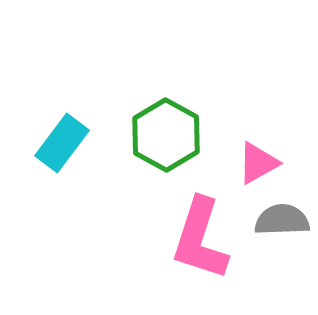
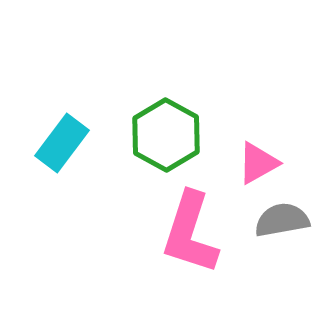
gray semicircle: rotated 8 degrees counterclockwise
pink L-shape: moved 10 px left, 6 px up
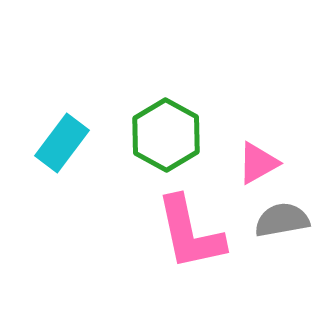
pink L-shape: rotated 30 degrees counterclockwise
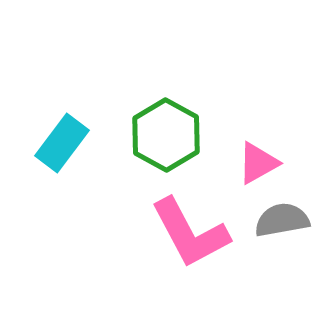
pink L-shape: rotated 16 degrees counterclockwise
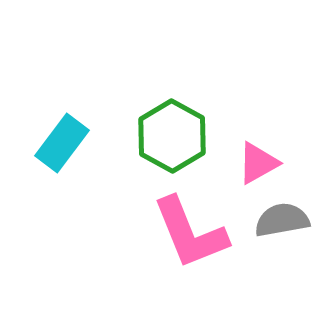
green hexagon: moved 6 px right, 1 px down
pink L-shape: rotated 6 degrees clockwise
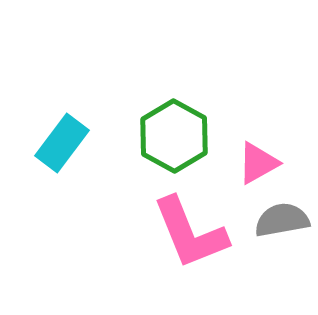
green hexagon: moved 2 px right
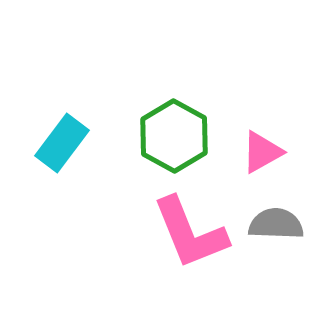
pink triangle: moved 4 px right, 11 px up
gray semicircle: moved 6 px left, 4 px down; rotated 12 degrees clockwise
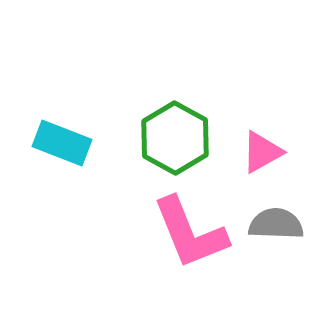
green hexagon: moved 1 px right, 2 px down
cyan rectangle: rotated 74 degrees clockwise
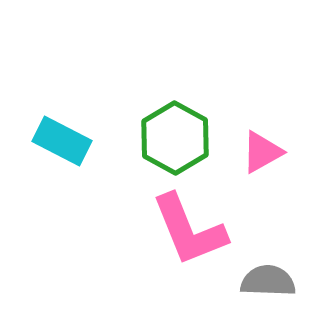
cyan rectangle: moved 2 px up; rotated 6 degrees clockwise
gray semicircle: moved 8 px left, 57 px down
pink L-shape: moved 1 px left, 3 px up
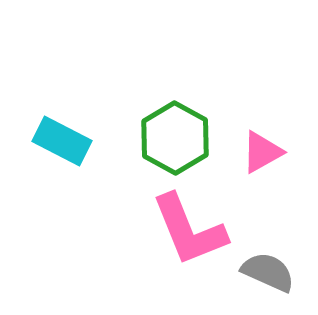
gray semicircle: moved 9 px up; rotated 22 degrees clockwise
